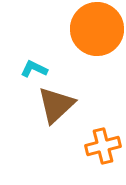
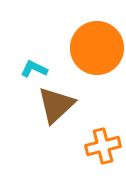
orange circle: moved 19 px down
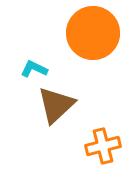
orange circle: moved 4 px left, 15 px up
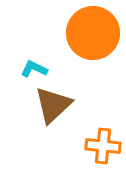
brown triangle: moved 3 px left
orange cross: rotated 20 degrees clockwise
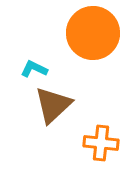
orange cross: moved 2 px left, 3 px up
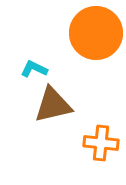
orange circle: moved 3 px right
brown triangle: rotated 30 degrees clockwise
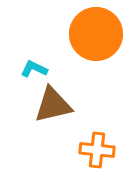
orange circle: moved 1 px down
orange cross: moved 4 px left, 7 px down
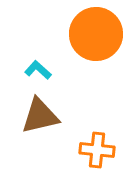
cyan L-shape: moved 4 px right, 1 px down; rotated 16 degrees clockwise
brown triangle: moved 13 px left, 11 px down
